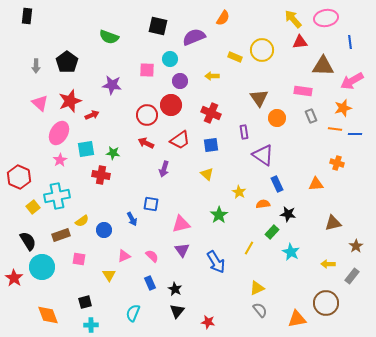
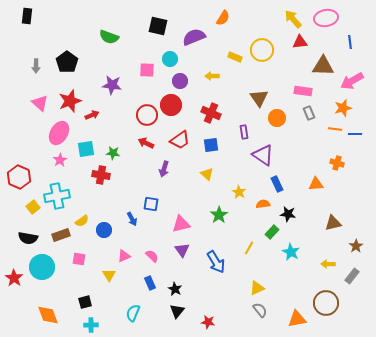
gray rectangle at (311, 116): moved 2 px left, 3 px up
black semicircle at (28, 241): moved 3 px up; rotated 132 degrees clockwise
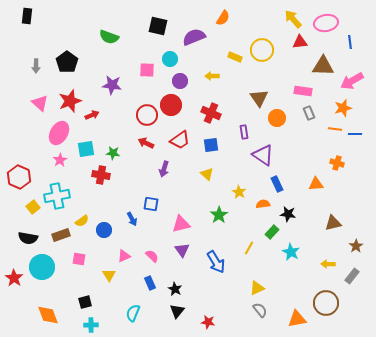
pink ellipse at (326, 18): moved 5 px down
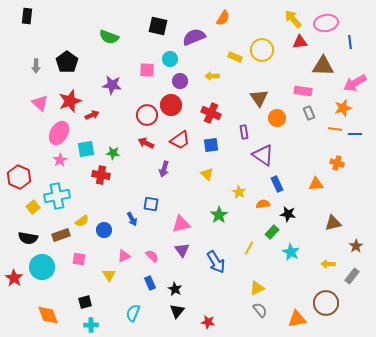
pink arrow at (352, 81): moved 3 px right, 2 px down
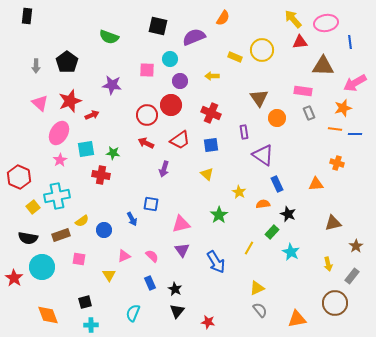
black star at (288, 214): rotated 14 degrees clockwise
yellow arrow at (328, 264): rotated 104 degrees counterclockwise
brown circle at (326, 303): moved 9 px right
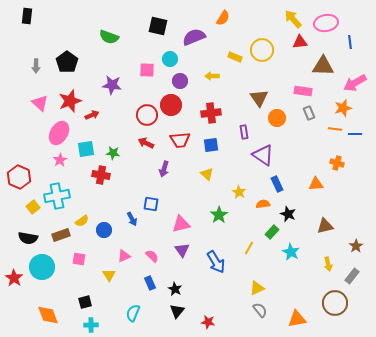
red cross at (211, 113): rotated 30 degrees counterclockwise
red trapezoid at (180, 140): rotated 30 degrees clockwise
brown triangle at (333, 223): moved 8 px left, 3 px down
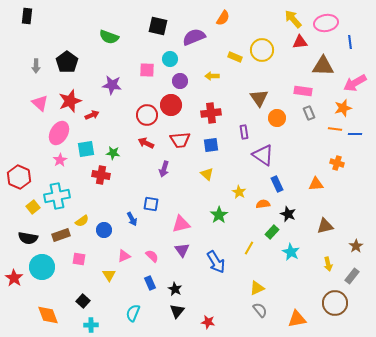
black square at (85, 302): moved 2 px left, 1 px up; rotated 32 degrees counterclockwise
